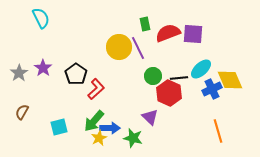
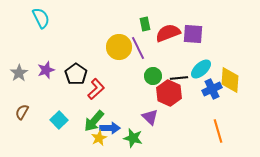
purple star: moved 3 px right, 2 px down; rotated 18 degrees clockwise
yellow diamond: rotated 28 degrees clockwise
cyan square: moved 7 px up; rotated 30 degrees counterclockwise
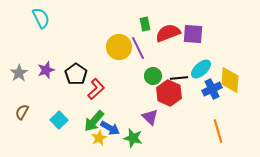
blue arrow: rotated 30 degrees clockwise
